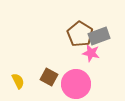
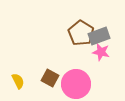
brown pentagon: moved 1 px right, 1 px up
pink star: moved 10 px right, 1 px up
brown square: moved 1 px right, 1 px down
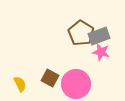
yellow semicircle: moved 2 px right, 3 px down
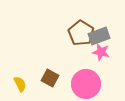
pink circle: moved 10 px right
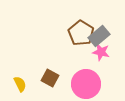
gray rectangle: rotated 20 degrees counterclockwise
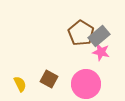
brown square: moved 1 px left, 1 px down
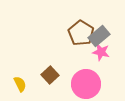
brown square: moved 1 px right, 4 px up; rotated 18 degrees clockwise
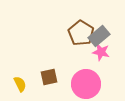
brown square: moved 1 px left, 2 px down; rotated 30 degrees clockwise
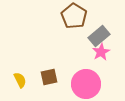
brown pentagon: moved 7 px left, 17 px up
pink star: rotated 30 degrees clockwise
yellow semicircle: moved 4 px up
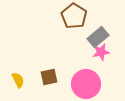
gray rectangle: moved 1 px left, 1 px down
pink star: rotated 18 degrees clockwise
yellow semicircle: moved 2 px left
